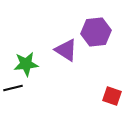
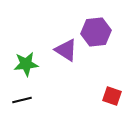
black line: moved 9 px right, 12 px down
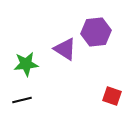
purple triangle: moved 1 px left, 1 px up
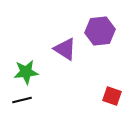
purple hexagon: moved 4 px right, 1 px up
green star: moved 8 px down
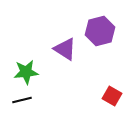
purple hexagon: rotated 8 degrees counterclockwise
red square: rotated 12 degrees clockwise
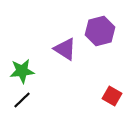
green star: moved 4 px left, 1 px up
black line: rotated 30 degrees counterclockwise
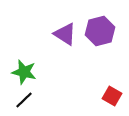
purple triangle: moved 15 px up
green star: moved 2 px right, 1 px down; rotated 20 degrees clockwise
black line: moved 2 px right
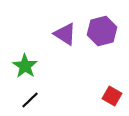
purple hexagon: moved 2 px right
green star: moved 1 px right, 6 px up; rotated 20 degrees clockwise
black line: moved 6 px right
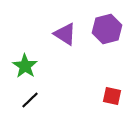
purple hexagon: moved 5 px right, 2 px up
red square: rotated 18 degrees counterclockwise
